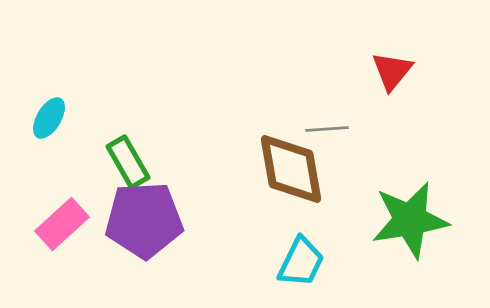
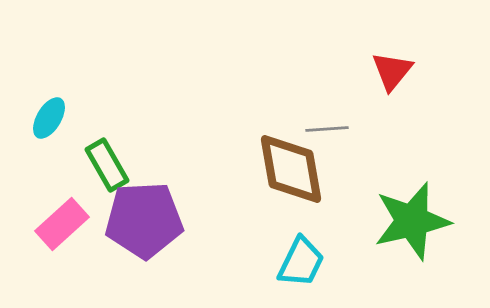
green rectangle: moved 21 px left, 3 px down
green star: moved 2 px right, 1 px down; rotated 4 degrees counterclockwise
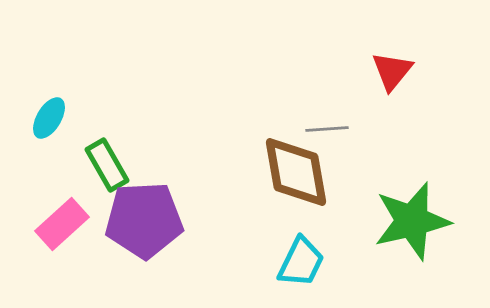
brown diamond: moved 5 px right, 3 px down
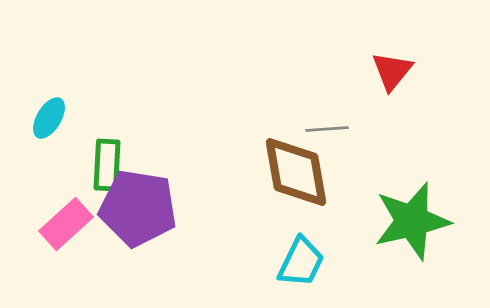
green rectangle: rotated 33 degrees clockwise
purple pentagon: moved 6 px left, 12 px up; rotated 12 degrees clockwise
pink rectangle: moved 4 px right
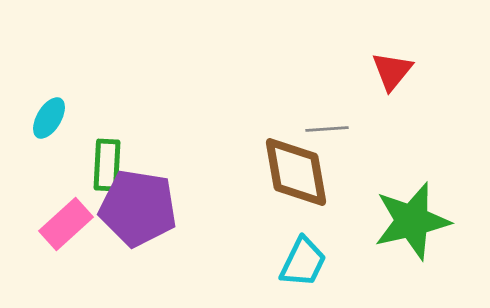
cyan trapezoid: moved 2 px right
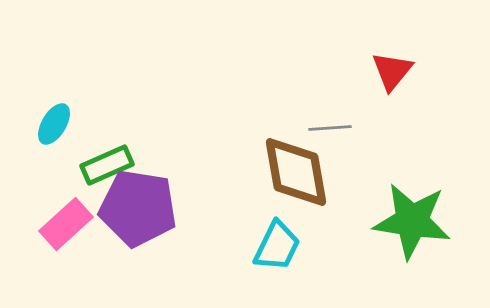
cyan ellipse: moved 5 px right, 6 px down
gray line: moved 3 px right, 1 px up
green rectangle: rotated 63 degrees clockwise
green star: rotated 22 degrees clockwise
cyan trapezoid: moved 26 px left, 16 px up
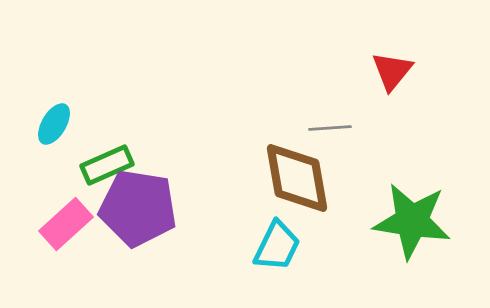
brown diamond: moved 1 px right, 6 px down
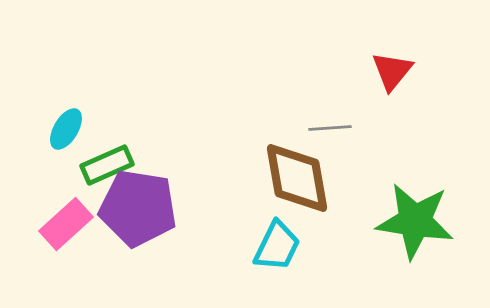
cyan ellipse: moved 12 px right, 5 px down
green star: moved 3 px right
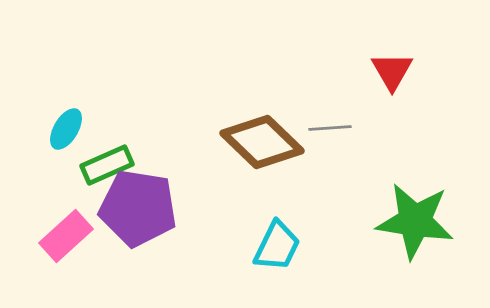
red triangle: rotated 9 degrees counterclockwise
brown diamond: moved 35 px left, 36 px up; rotated 36 degrees counterclockwise
pink rectangle: moved 12 px down
